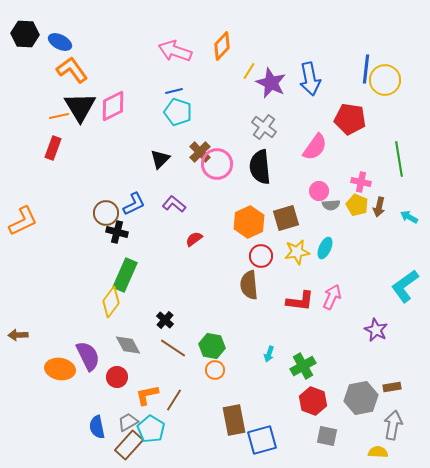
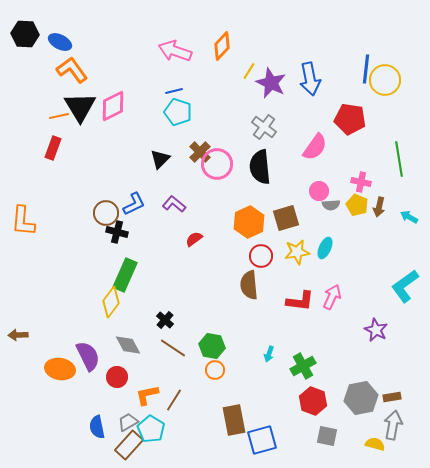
orange L-shape at (23, 221): rotated 120 degrees clockwise
brown rectangle at (392, 387): moved 10 px down
yellow semicircle at (378, 452): moved 3 px left, 8 px up; rotated 12 degrees clockwise
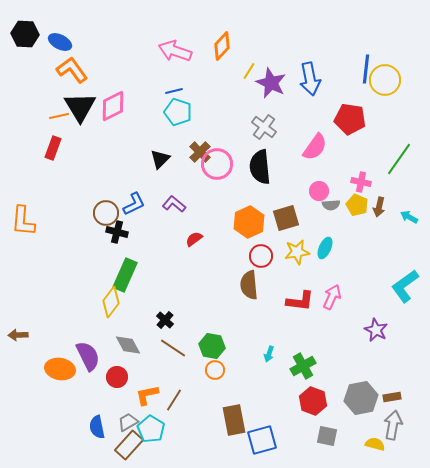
green line at (399, 159): rotated 44 degrees clockwise
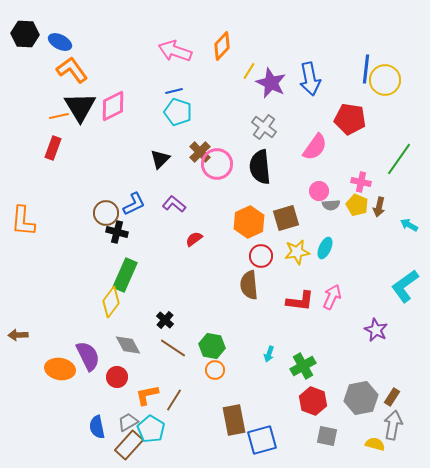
cyan arrow at (409, 217): moved 8 px down
brown rectangle at (392, 397): rotated 48 degrees counterclockwise
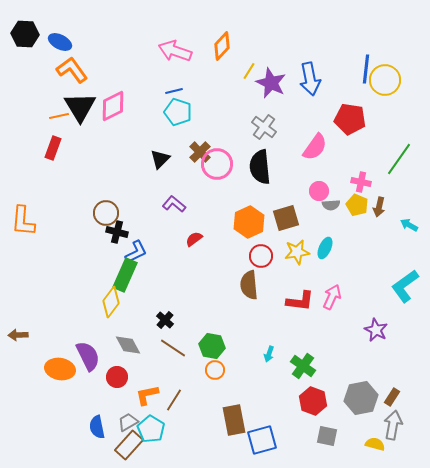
blue L-shape at (134, 204): moved 2 px right, 48 px down
green cross at (303, 366): rotated 25 degrees counterclockwise
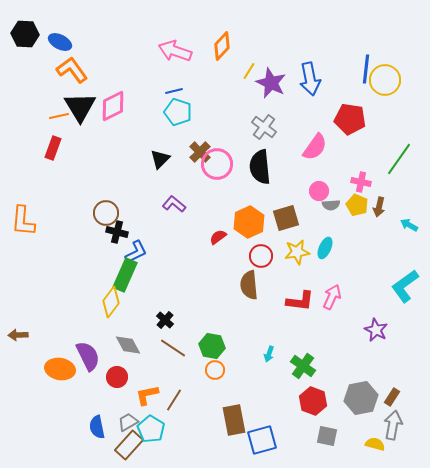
red semicircle at (194, 239): moved 24 px right, 2 px up
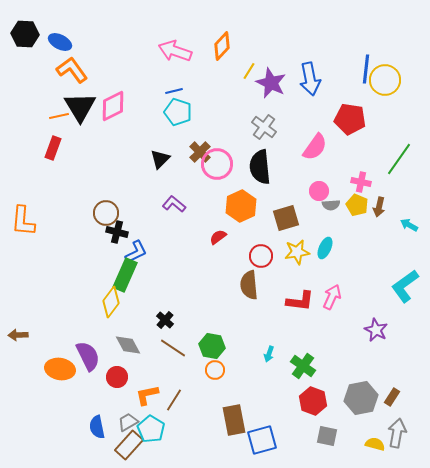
orange hexagon at (249, 222): moved 8 px left, 16 px up
gray arrow at (393, 425): moved 4 px right, 8 px down
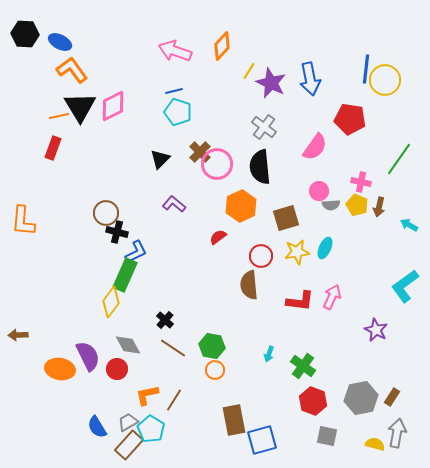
red circle at (117, 377): moved 8 px up
blue semicircle at (97, 427): rotated 20 degrees counterclockwise
